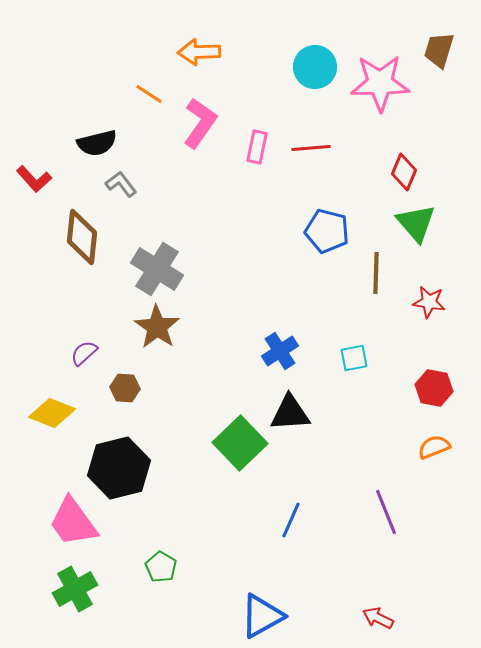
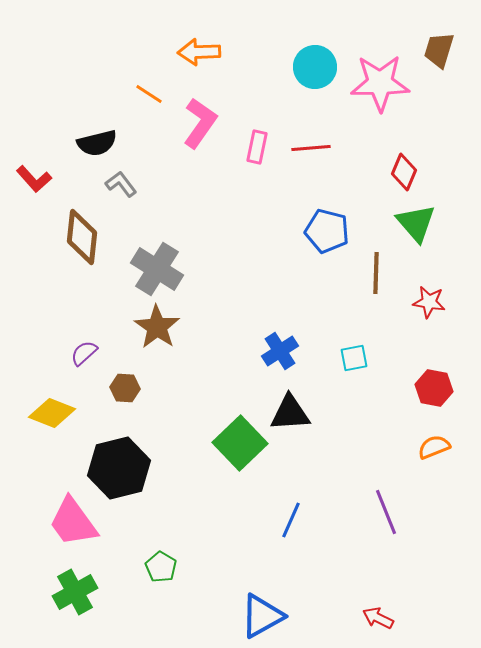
green cross: moved 3 px down
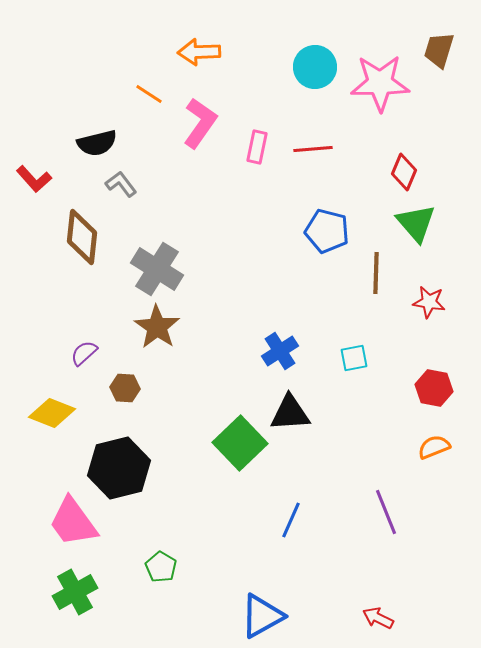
red line: moved 2 px right, 1 px down
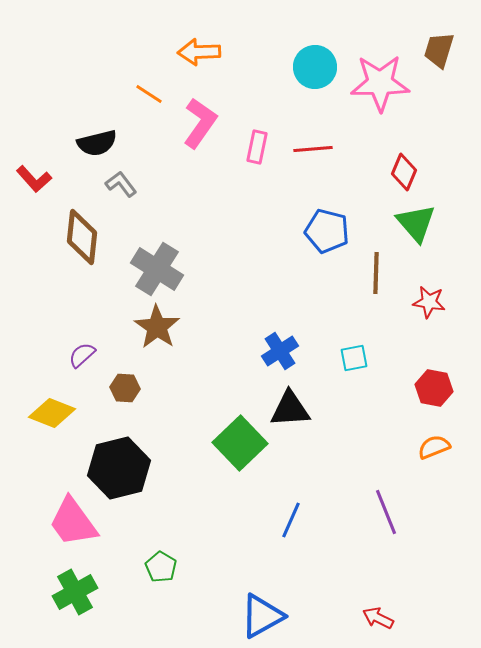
purple semicircle: moved 2 px left, 2 px down
black triangle: moved 4 px up
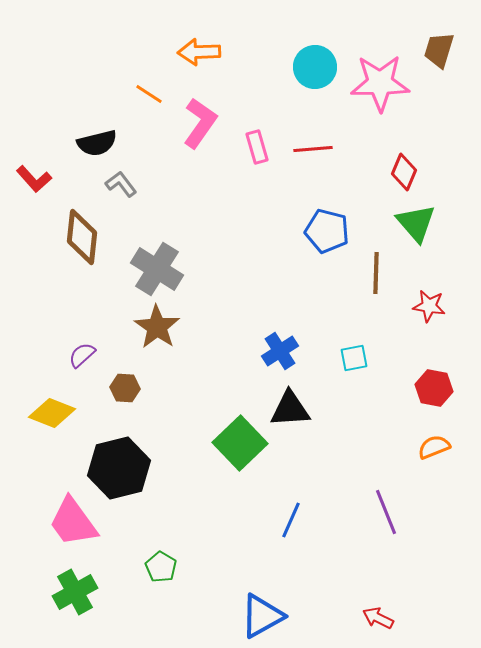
pink rectangle: rotated 28 degrees counterclockwise
red star: moved 4 px down
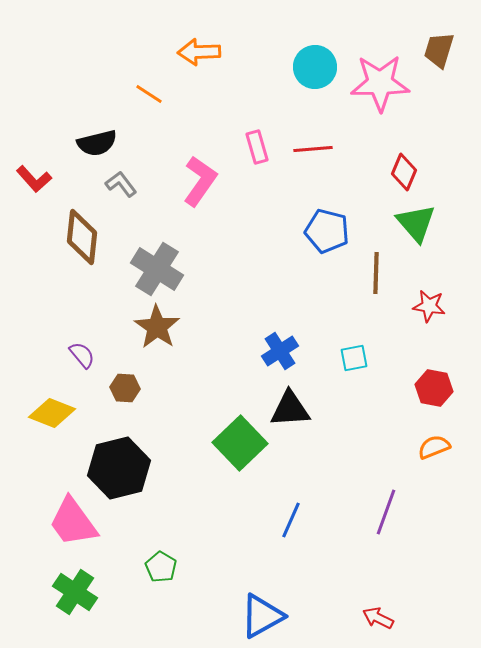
pink L-shape: moved 58 px down
purple semicircle: rotated 92 degrees clockwise
purple line: rotated 42 degrees clockwise
green cross: rotated 27 degrees counterclockwise
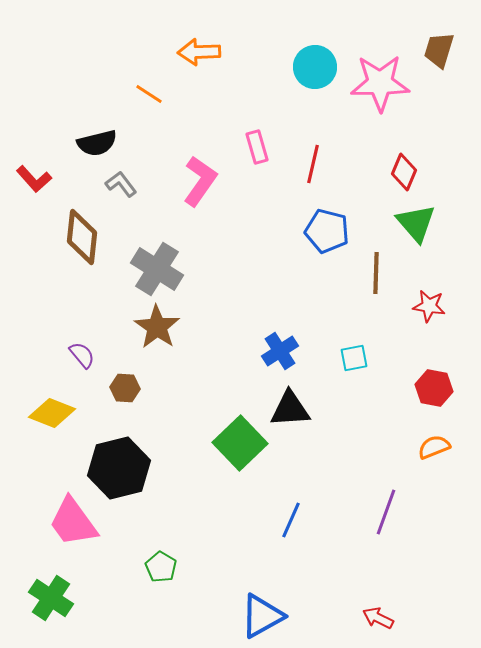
red line: moved 15 px down; rotated 72 degrees counterclockwise
green cross: moved 24 px left, 6 px down
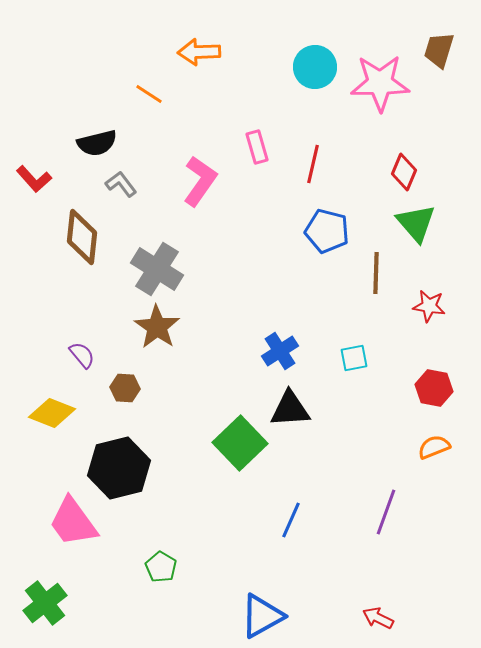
green cross: moved 6 px left, 5 px down; rotated 18 degrees clockwise
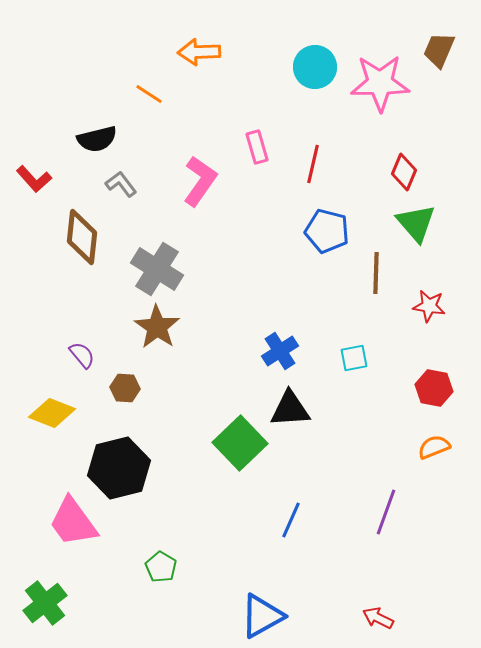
brown trapezoid: rotated 6 degrees clockwise
black semicircle: moved 4 px up
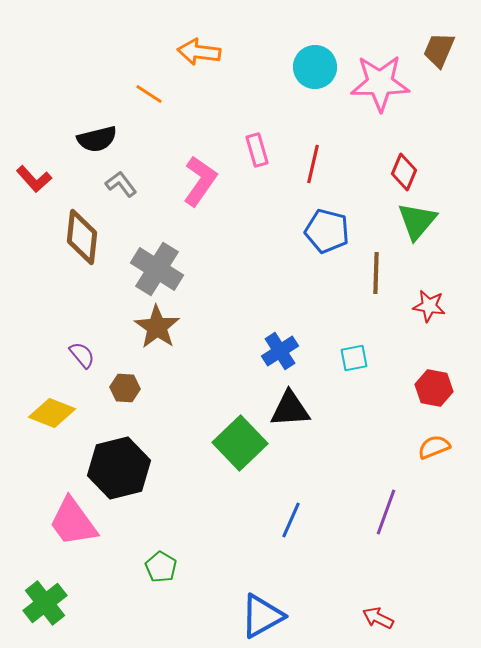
orange arrow: rotated 9 degrees clockwise
pink rectangle: moved 3 px down
green triangle: moved 1 px right, 2 px up; rotated 21 degrees clockwise
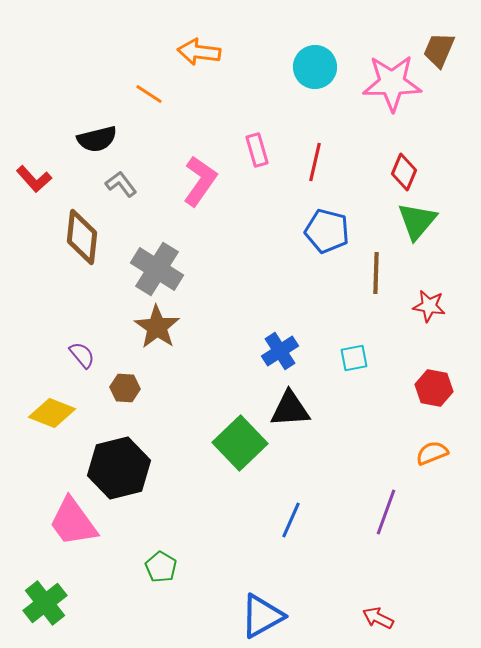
pink star: moved 12 px right
red line: moved 2 px right, 2 px up
orange semicircle: moved 2 px left, 6 px down
